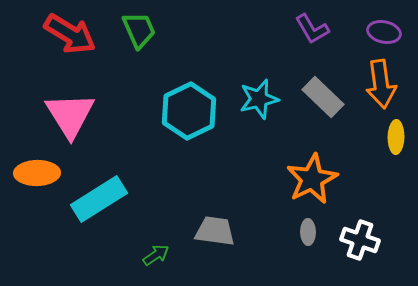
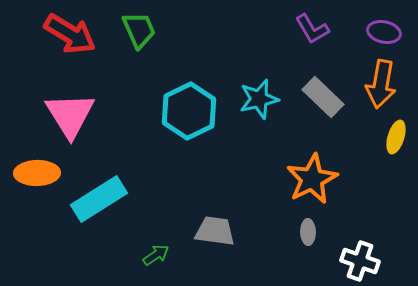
orange arrow: rotated 18 degrees clockwise
yellow ellipse: rotated 16 degrees clockwise
white cross: moved 21 px down
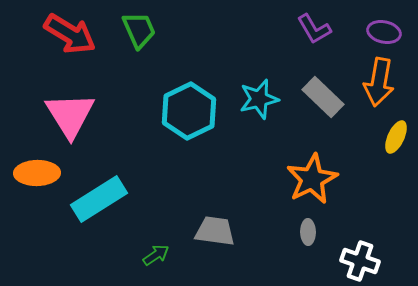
purple L-shape: moved 2 px right
orange arrow: moved 2 px left, 2 px up
yellow ellipse: rotated 8 degrees clockwise
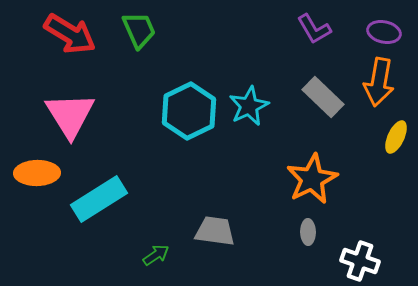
cyan star: moved 10 px left, 7 px down; rotated 12 degrees counterclockwise
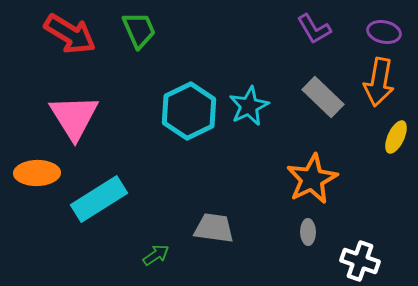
pink triangle: moved 4 px right, 2 px down
gray trapezoid: moved 1 px left, 3 px up
